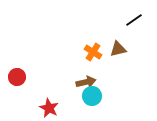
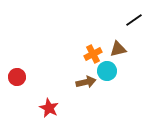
orange cross: moved 2 px down; rotated 30 degrees clockwise
cyan circle: moved 15 px right, 25 px up
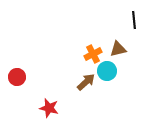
black line: rotated 60 degrees counterclockwise
brown arrow: rotated 30 degrees counterclockwise
red star: rotated 12 degrees counterclockwise
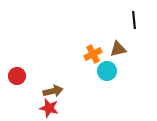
red circle: moved 1 px up
brown arrow: moved 33 px left, 9 px down; rotated 30 degrees clockwise
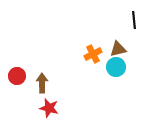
cyan circle: moved 9 px right, 4 px up
brown arrow: moved 11 px left, 8 px up; rotated 78 degrees counterclockwise
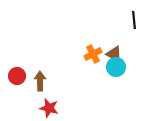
brown triangle: moved 4 px left, 5 px down; rotated 42 degrees clockwise
brown arrow: moved 2 px left, 2 px up
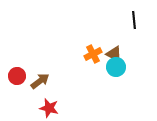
brown arrow: rotated 54 degrees clockwise
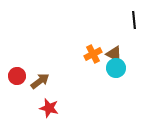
cyan circle: moved 1 px down
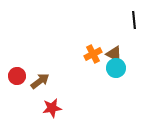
red star: moved 3 px right; rotated 24 degrees counterclockwise
